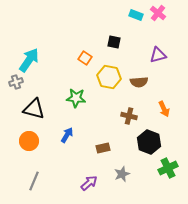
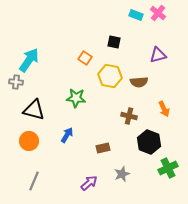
yellow hexagon: moved 1 px right, 1 px up
gray cross: rotated 24 degrees clockwise
black triangle: moved 1 px down
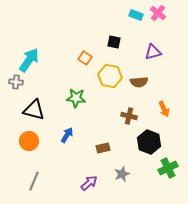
purple triangle: moved 5 px left, 3 px up
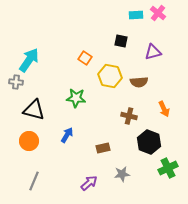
cyan rectangle: rotated 24 degrees counterclockwise
black square: moved 7 px right, 1 px up
gray star: rotated 14 degrees clockwise
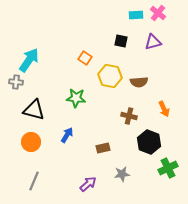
purple triangle: moved 10 px up
orange circle: moved 2 px right, 1 px down
purple arrow: moved 1 px left, 1 px down
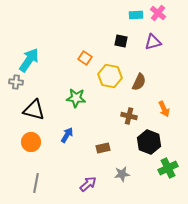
brown semicircle: rotated 60 degrees counterclockwise
gray line: moved 2 px right, 2 px down; rotated 12 degrees counterclockwise
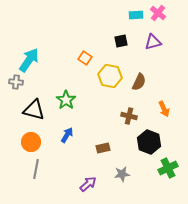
black square: rotated 24 degrees counterclockwise
green star: moved 10 px left, 2 px down; rotated 30 degrees clockwise
gray line: moved 14 px up
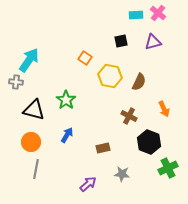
brown cross: rotated 14 degrees clockwise
gray star: rotated 14 degrees clockwise
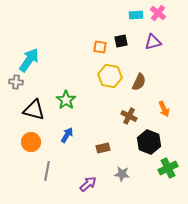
orange square: moved 15 px right, 11 px up; rotated 24 degrees counterclockwise
gray line: moved 11 px right, 2 px down
